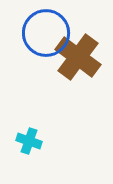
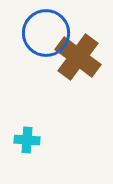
cyan cross: moved 2 px left, 1 px up; rotated 15 degrees counterclockwise
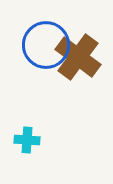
blue circle: moved 12 px down
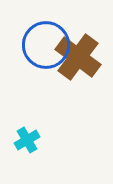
cyan cross: rotated 35 degrees counterclockwise
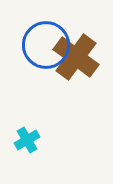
brown cross: moved 2 px left
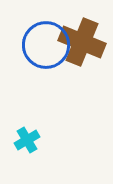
brown cross: moved 6 px right, 15 px up; rotated 15 degrees counterclockwise
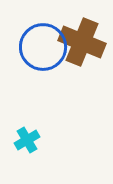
blue circle: moved 3 px left, 2 px down
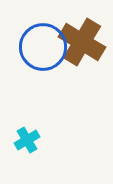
brown cross: rotated 9 degrees clockwise
